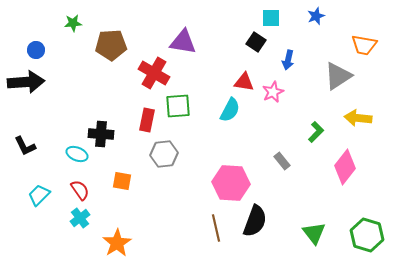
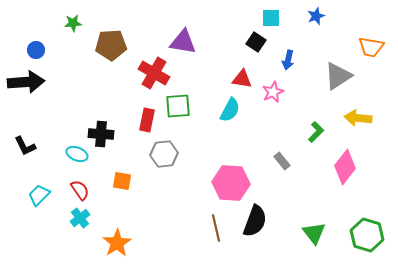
orange trapezoid: moved 7 px right, 2 px down
red triangle: moved 2 px left, 3 px up
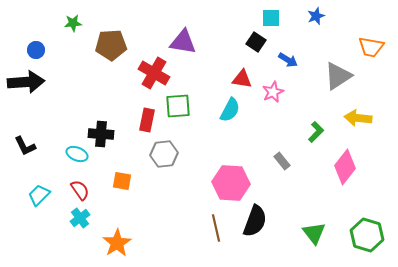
blue arrow: rotated 72 degrees counterclockwise
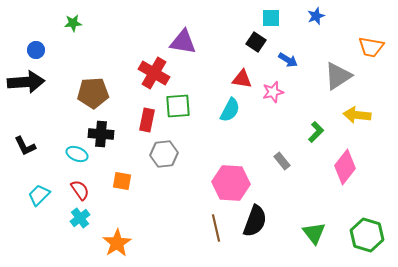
brown pentagon: moved 18 px left, 48 px down
pink star: rotated 10 degrees clockwise
yellow arrow: moved 1 px left, 3 px up
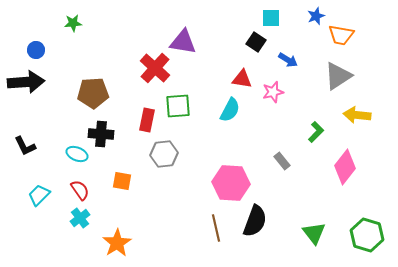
orange trapezoid: moved 30 px left, 12 px up
red cross: moved 1 px right, 5 px up; rotated 12 degrees clockwise
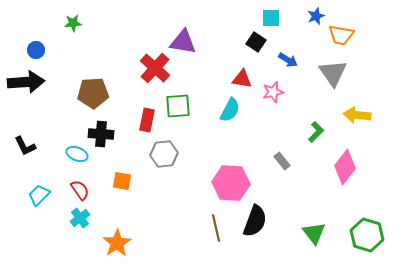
gray triangle: moved 5 px left, 3 px up; rotated 32 degrees counterclockwise
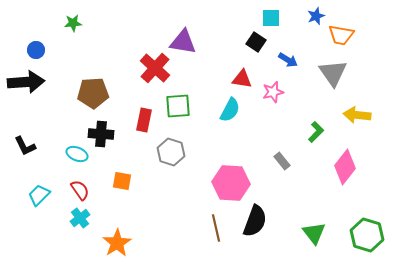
red rectangle: moved 3 px left
gray hexagon: moved 7 px right, 2 px up; rotated 24 degrees clockwise
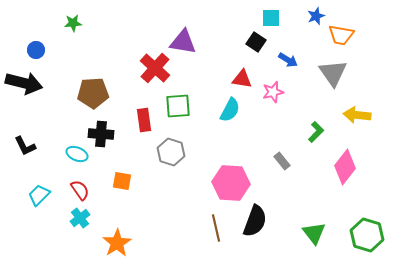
black arrow: moved 2 px left, 1 px down; rotated 18 degrees clockwise
red rectangle: rotated 20 degrees counterclockwise
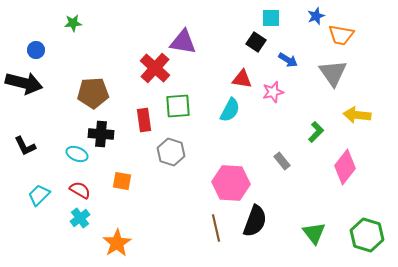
red semicircle: rotated 25 degrees counterclockwise
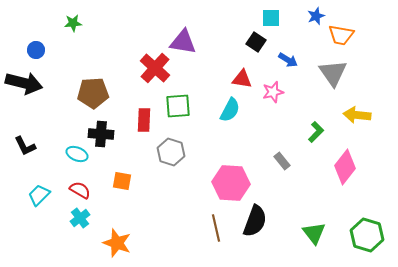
red rectangle: rotated 10 degrees clockwise
orange star: rotated 20 degrees counterclockwise
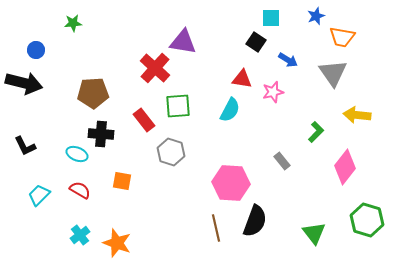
orange trapezoid: moved 1 px right, 2 px down
red rectangle: rotated 40 degrees counterclockwise
cyan cross: moved 17 px down
green hexagon: moved 15 px up
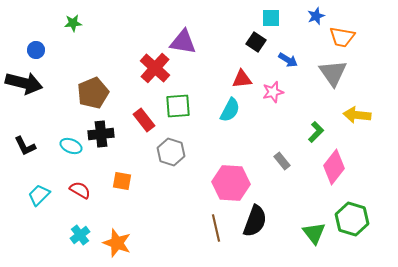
red triangle: rotated 15 degrees counterclockwise
brown pentagon: rotated 20 degrees counterclockwise
black cross: rotated 10 degrees counterclockwise
cyan ellipse: moved 6 px left, 8 px up
pink diamond: moved 11 px left
green hexagon: moved 15 px left, 1 px up
